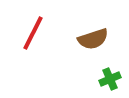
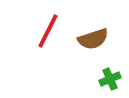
red line: moved 15 px right, 2 px up
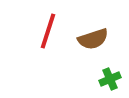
red line: rotated 9 degrees counterclockwise
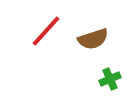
red line: moved 2 px left; rotated 24 degrees clockwise
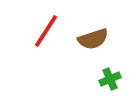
red line: rotated 9 degrees counterclockwise
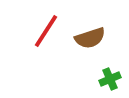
brown semicircle: moved 3 px left, 1 px up
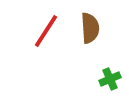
brown semicircle: moved 10 px up; rotated 76 degrees counterclockwise
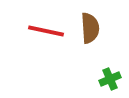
red line: rotated 69 degrees clockwise
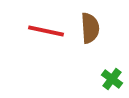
green cross: moved 2 px right; rotated 30 degrees counterclockwise
